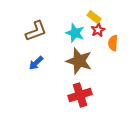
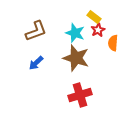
brown star: moved 3 px left, 3 px up
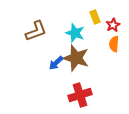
yellow rectangle: moved 1 px right; rotated 32 degrees clockwise
red star: moved 15 px right, 5 px up
orange semicircle: moved 1 px right, 1 px down
blue arrow: moved 20 px right
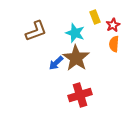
brown star: rotated 16 degrees clockwise
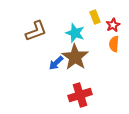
brown star: moved 1 px left, 1 px up
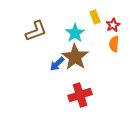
cyan star: rotated 18 degrees clockwise
blue arrow: moved 1 px right, 1 px down
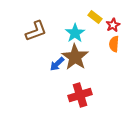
yellow rectangle: rotated 32 degrees counterclockwise
